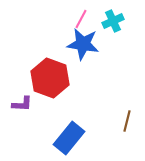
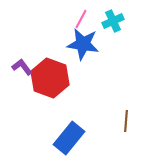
purple L-shape: moved 37 px up; rotated 130 degrees counterclockwise
brown line: moved 1 px left; rotated 10 degrees counterclockwise
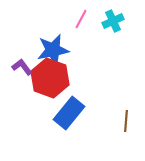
blue star: moved 30 px left, 6 px down; rotated 20 degrees counterclockwise
blue rectangle: moved 25 px up
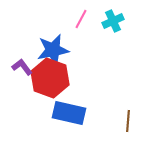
blue rectangle: rotated 64 degrees clockwise
brown line: moved 2 px right
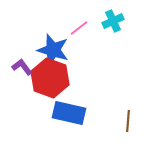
pink line: moved 2 px left, 9 px down; rotated 24 degrees clockwise
blue star: rotated 28 degrees clockwise
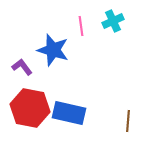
pink line: moved 2 px right, 2 px up; rotated 60 degrees counterclockwise
red hexagon: moved 20 px left, 30 px down; rotated 9 degrees counterclockwise
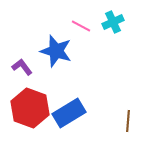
cyan cross: moved 1 px down
pink line: rotated 54 degrees counterclockwise
blue star: moved 3 px right, 1 px down
red hexagon: rotated 9 degrees clockwise
blue rectangle: rotated 44 degrees counterclockwise
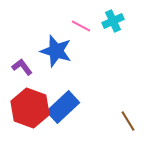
cyan cross: moved 1 px up
blue rectangle: moved 6 px left, 6 px up; rotated 12 degrees counterclockwise
brown line: rotated 35 degrees counterclockwise
